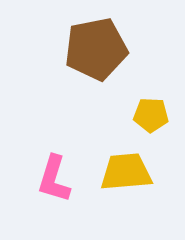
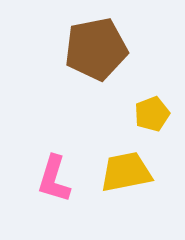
yellow pentagon: moved 1 px right, 1 px up; rotated 24 degrees counterclockwise
yellow trapezoid: rotated 6 degrees counterclockwise
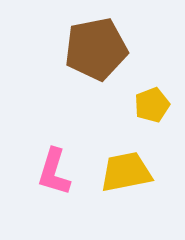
yellow pentagon: moved 9 px up
pink L-shape: moved 7 px up
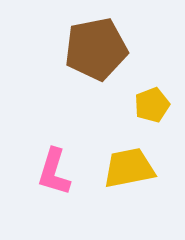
yellow trapezoid: moved 3 px right, 4 px up
